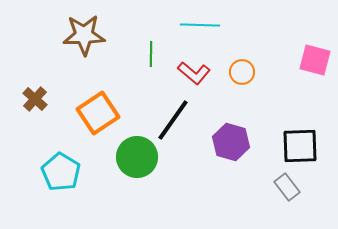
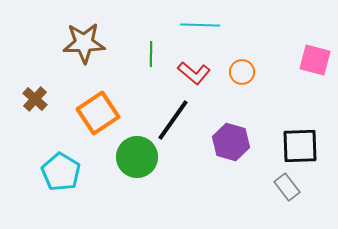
brown star: moved 8 px down
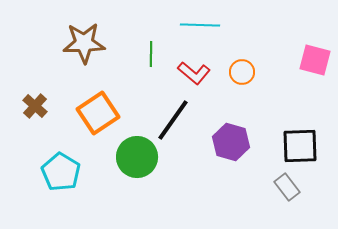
brown cross: moved 7 px down
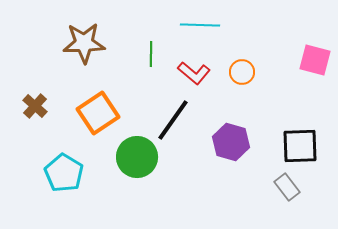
cyan pentagon: moved 3 px right, 1 px down
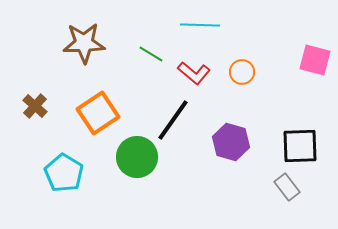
green line: rotated 60 degrees counterclockwise
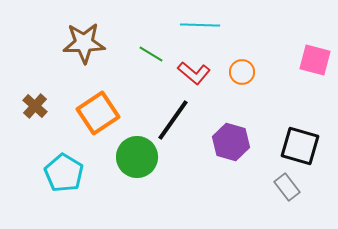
black square: rotated 18 degrees clockwise
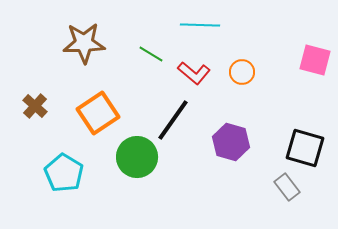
black square: moved 5 px right, 2 px down
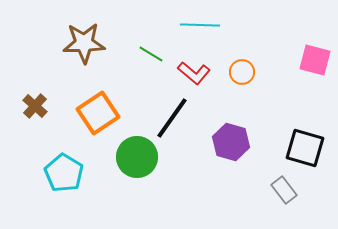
black line: moved 1 px left, 2 px up
gray rectangle: moved 3 px left, 3 px down
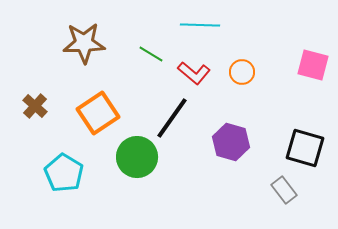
pink square: moved 2 px left, 5 px down
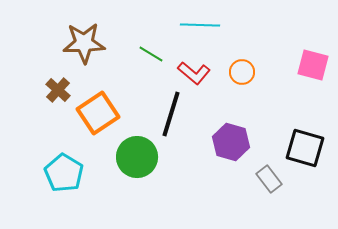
brown cross: moved 23 px right, 16 px up
black line: moved 1 px left, 4 px up; rotated 18 degrees counterclockwise
gray rectangle: moved 15 px left, 11 px up
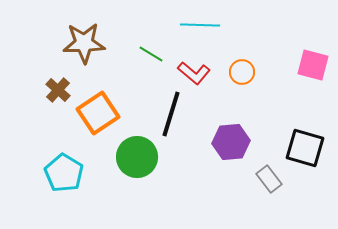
purple hexagon: rotated 21 degrees counterclockwise
